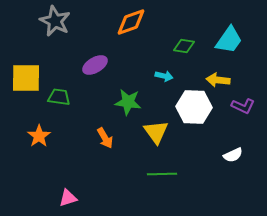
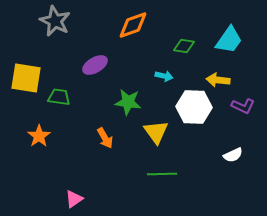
orange diamond: moved 2 px right, 3 px down
yellow square: rotated 8 degrees clockwise
pink triangle: moved 6 px right, 1 px down; rotated 18 degrees counterclockwise
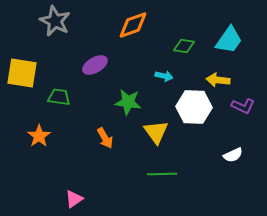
yellow square: moved 4 px left, 5 px up
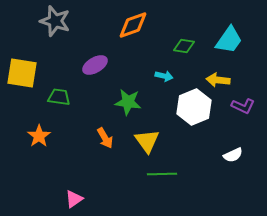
gray star: rotated 8 degrees counterclockwise
white hexagon: rotated 24 degrees counterclockwise
yellow triangle: moved 9 px left, 9 px down
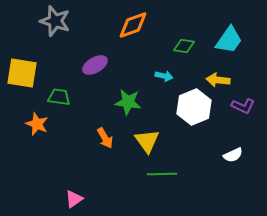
orange star: moved 2 px left, 12 px up; rotated 15 degrees counterclockwise
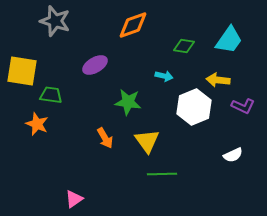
yellow square: moved 2 px up
green trapezoid: moved 8 px left, 2 px up
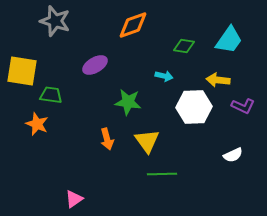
white hexagon: rotated 20 degrees clockwise
orange arrow: moved 2 px right, 1 px down; rotated 15 degrees clockwise
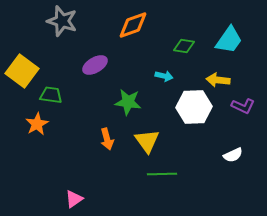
gray star: moved 7 px right
yellow square: rotated 28 degrees clockwise
orange star: rotated 20 degrees clockwise
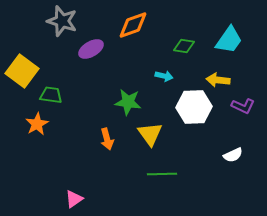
purple ellipse: moved 4 px left, 16 px up
yellow triangle: moved 3 px right, 7 px up
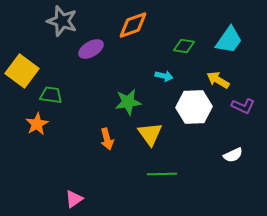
yellow arrow: rotated 25 degrees clockwise
green star: rotated 16 degrees counterclockwise
